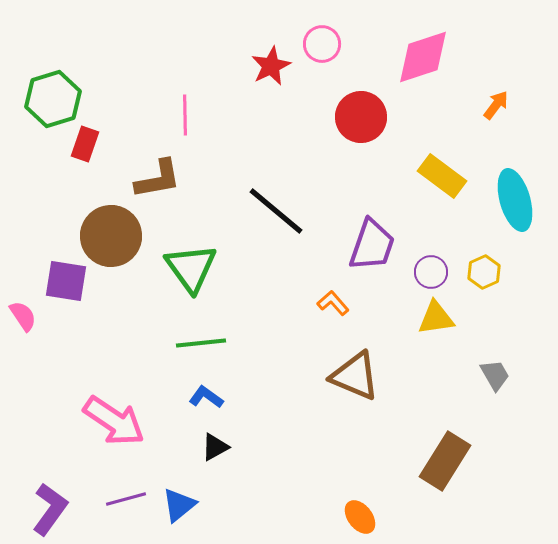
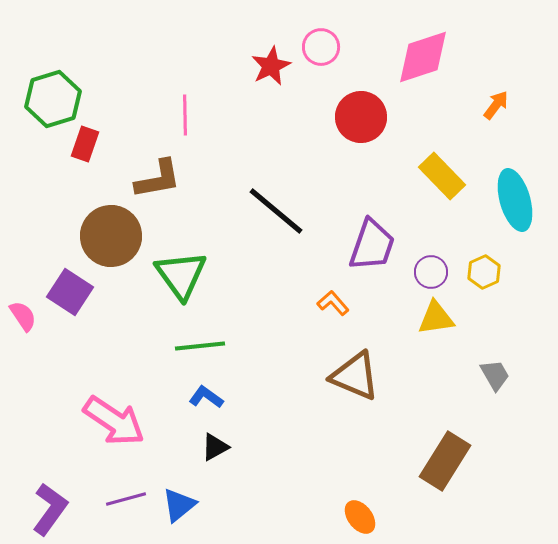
pink circle: moved 1 px left, 3 px down
yellow rectangle: rotated 9 degrees clockwise
green triangle: moved 10 px left, 7 px down
purple square: moved 4 px right, 11 px down; rotated 24 degrees clockwise
green line: moved 1 px left, 3 px down
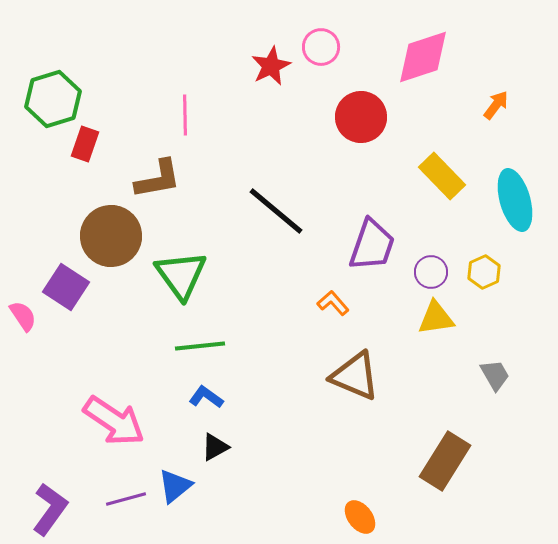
purple square: moved 4 px left, 5 px up
blue triangle: moved 4 px left, 19 px up
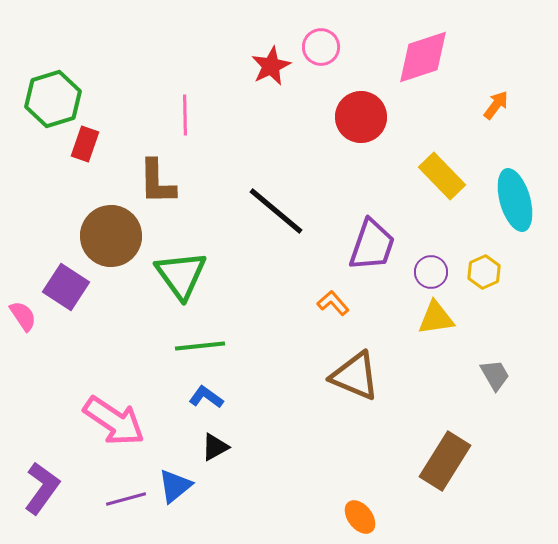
brown L-shape: moved 1 px left, 3 px down; rotated 99 degrees clockwise
purple L-shape: moved 8 px left, 21 px up
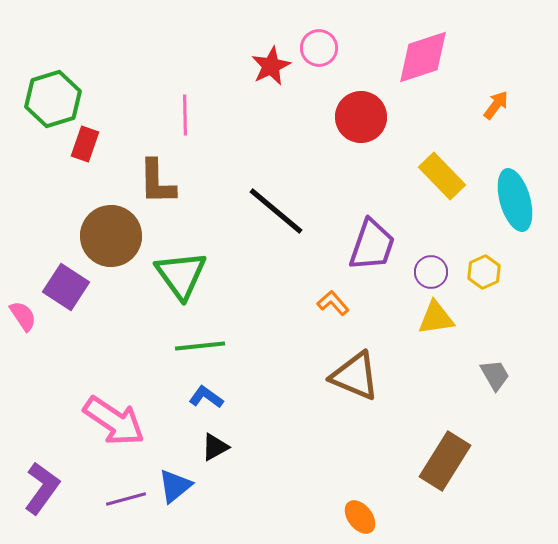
pink circle: moved 2 px left, 1 px down
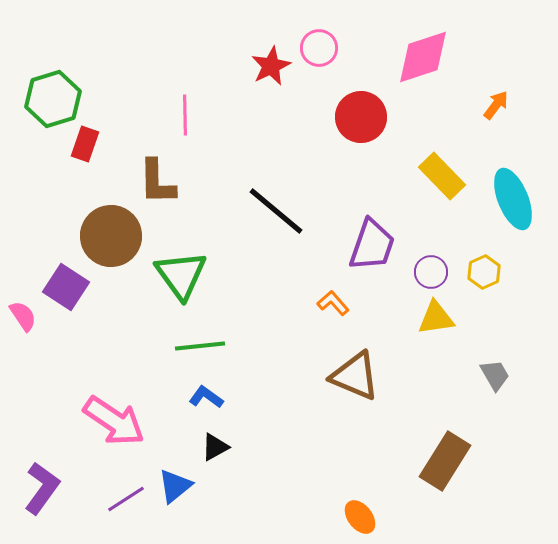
cyan ellipse: moved 2 px left, 1 px up; rotated 6 degrees counterclockwise
purple line: rotated 18 degrees counterclockwise
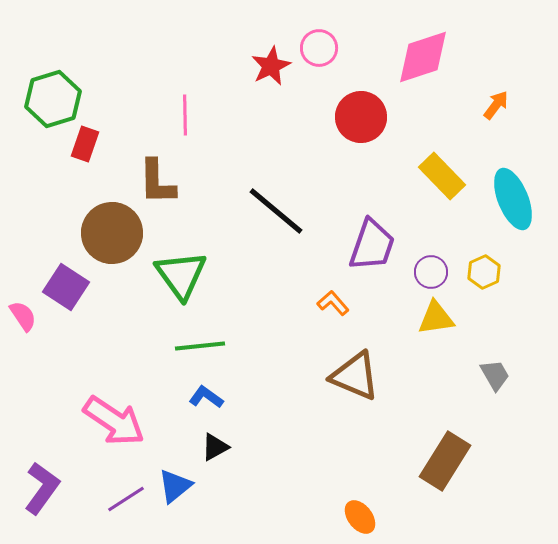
brown circle: moved 1 px right, 3 px up
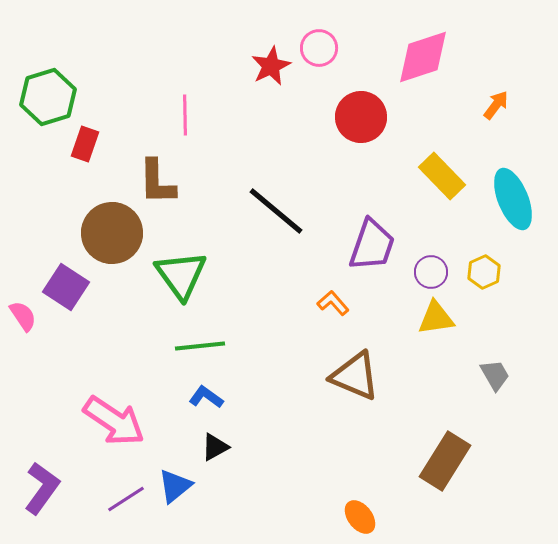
green hexagon: moved 5 px left, 2 px up
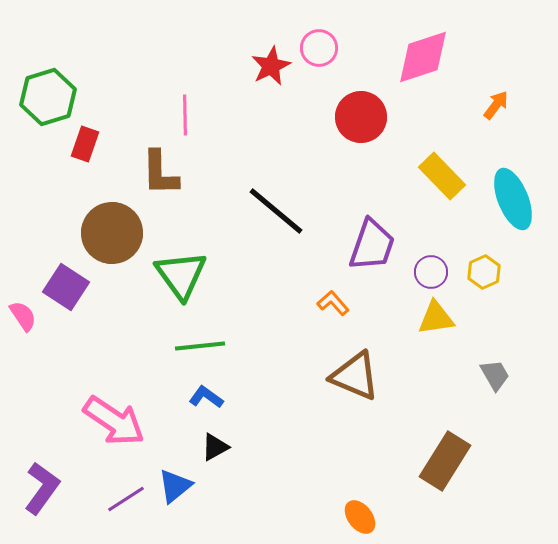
brown L-shape: moved 3 px right, 9 px up
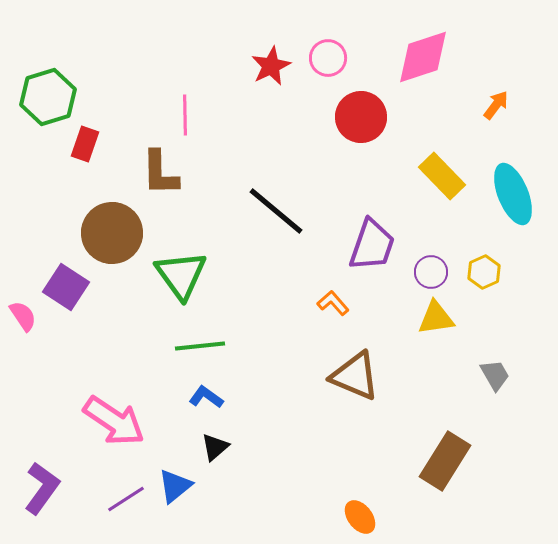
pink circle: moved 9 px right, 10 px down
cyan ellipse: moved 5 px up
black triangle: rotated 12 degrees counterclockwise
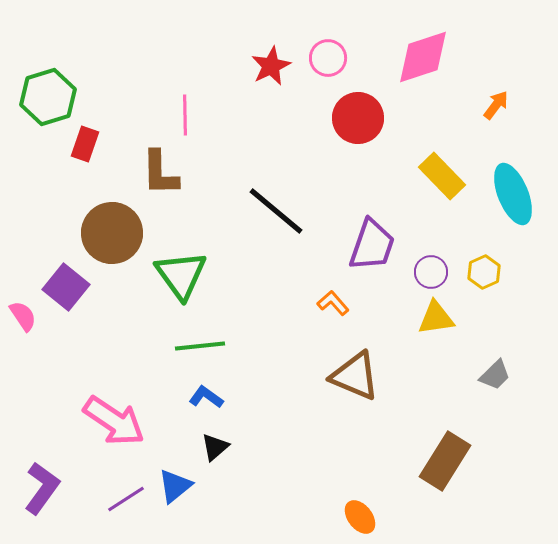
red circle: moved 3 px left, 1 px down
purple square: rotated 6 degrees clockwise
gray trapezoid: rotated 76 degrees clockwise
